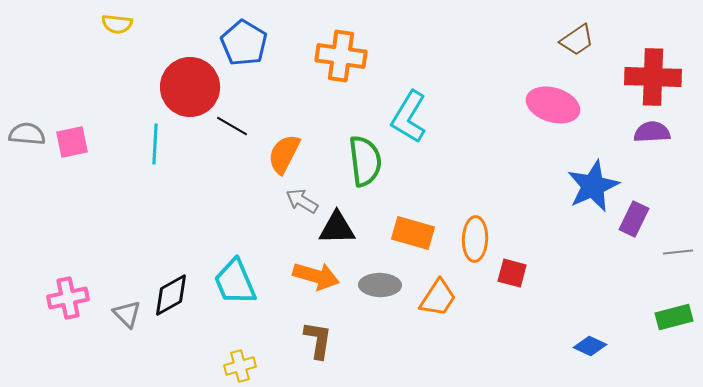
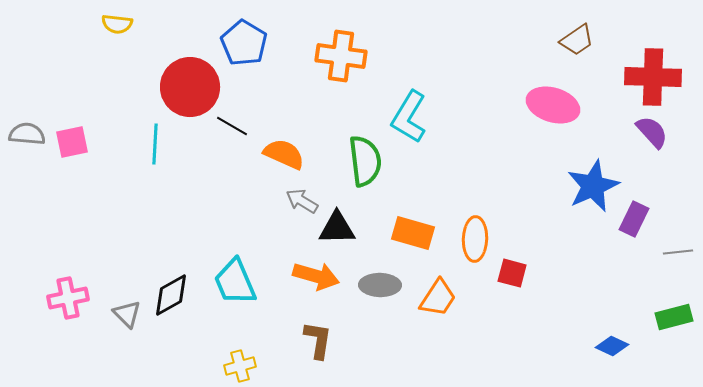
purple semicircle: rotated 51 degrees clockwise
orange semicircle: rotated 87 degrees clockwise
blue diamond: moved 22 px right
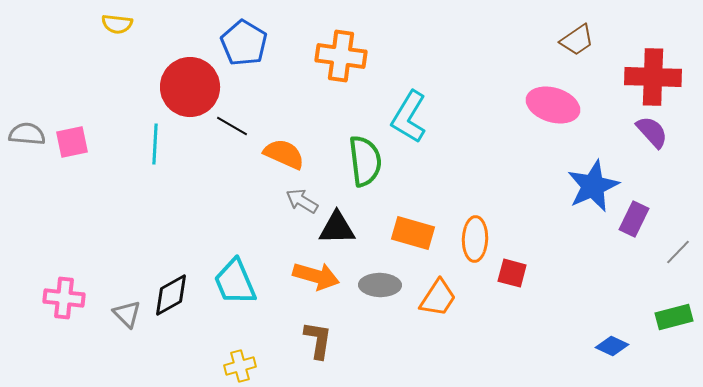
gray line: rotated 40 degrees counterclockwise
pink cross: moved 4 px left; rotated 18 degrees clockwise
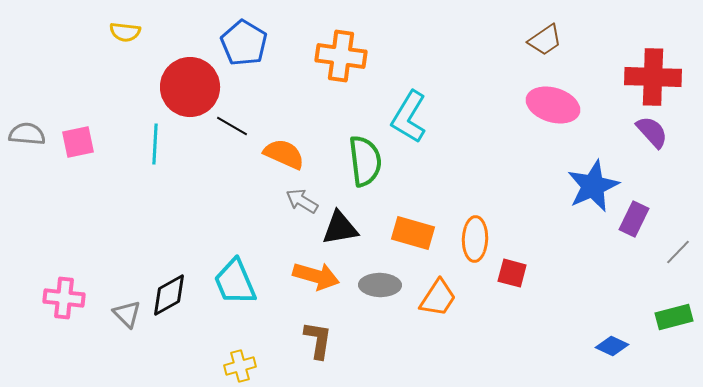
yellow semicircle: moved 8 px right, 8 px down
brown trapezoid: moved 32 px left
pink square: moved 6 px right
black triangle: moved 3 px right; rotated 9 degrees counterclockwise
black diamond: moved 2 px left
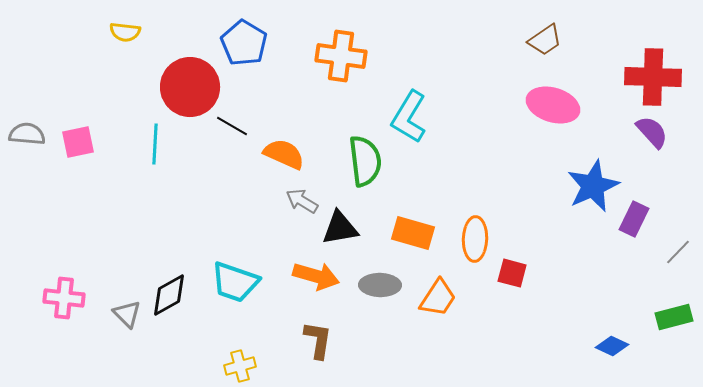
cyan trapezoid: rotated 48 degrees counterclockwise
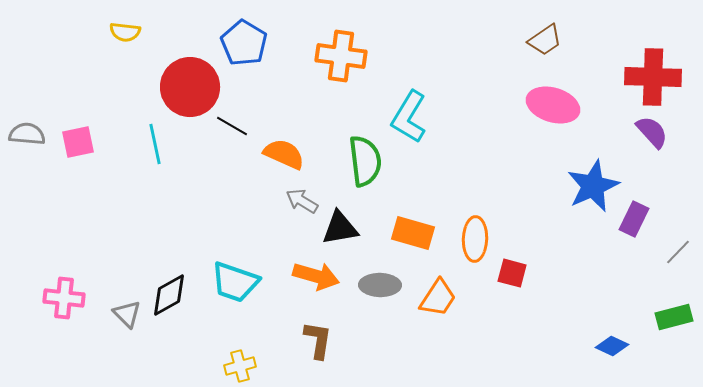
cyan line: rotated 15 degrees counterclockwise
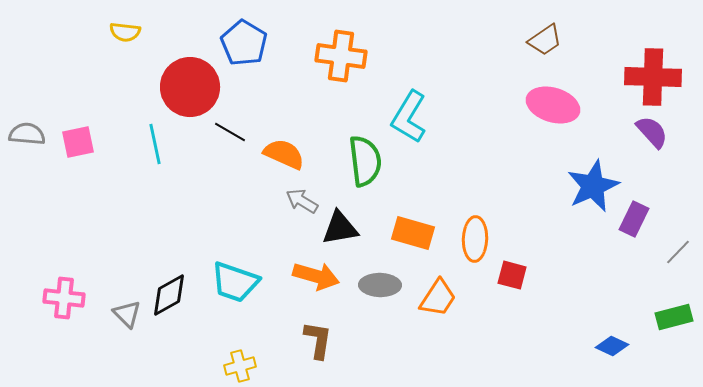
black line: moved 2 px left, 6 px down
red square: moved 2 px down
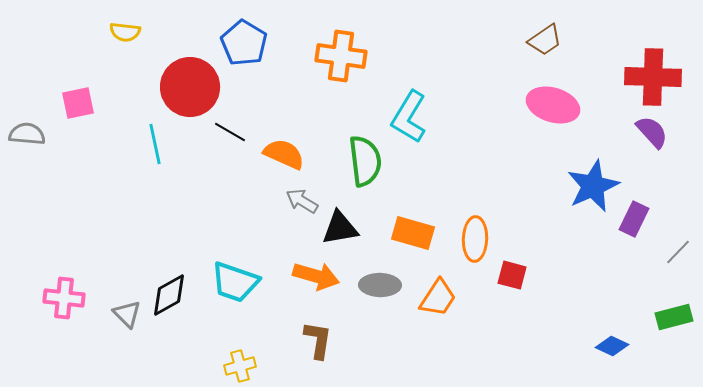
pink square: moved 39 px up
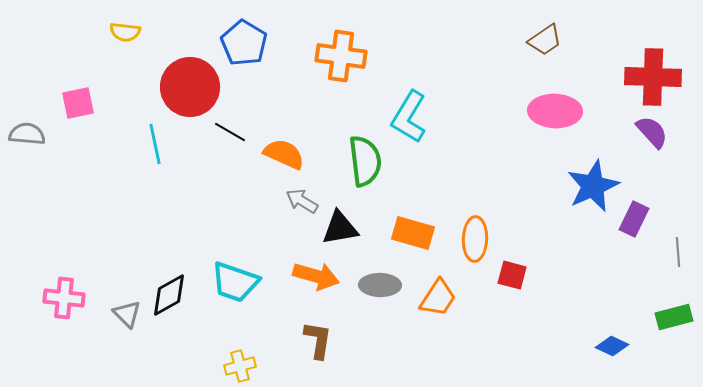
pink ellipse: moved 2 px right, 6 px down; rotated 15 degrees counterclockwise
gray line: rotated 48 degrees counterclockwise
